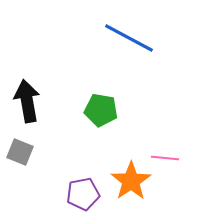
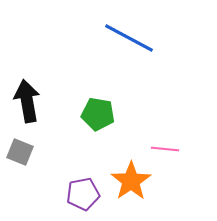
green pentagon: moved 3 px left, 4 px down
pink line: moved 9 px up
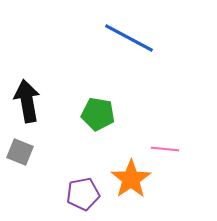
orange star: moved 2 px up
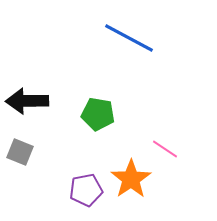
black arrow: rotated 81 degrees counterclockwise
pink line: rotated 28 degrees clockwise
purple pentagon: moved 3 px right, 4 px up
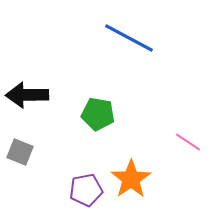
black arrow: moved 6 px up
pink line: moved 23 px right, 7 px up
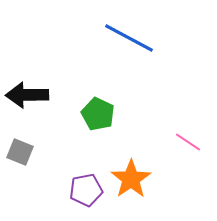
green pentagon: rotated 16 degrees clockwise
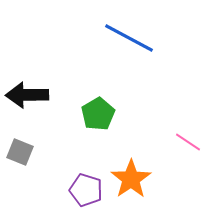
green pentagon: rotated 16 degrees clockwise
purple pentagon: rotated 28 degrees clockwise
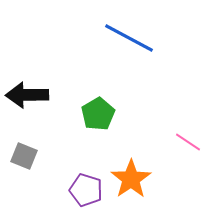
gray square: moved 4 px right, 4 px down
